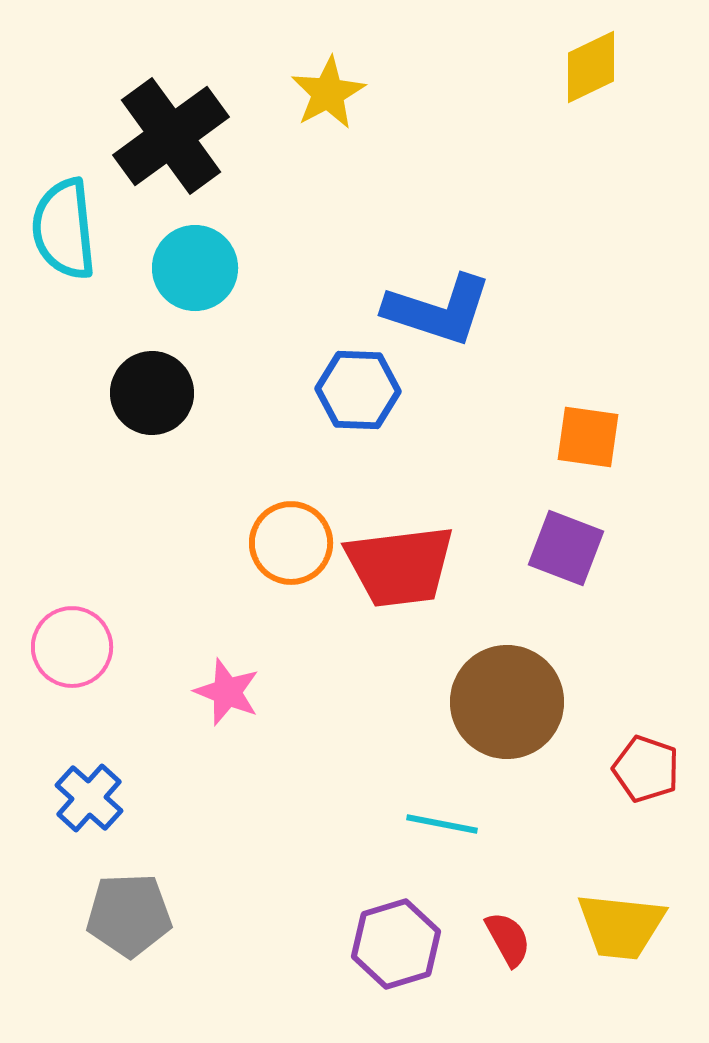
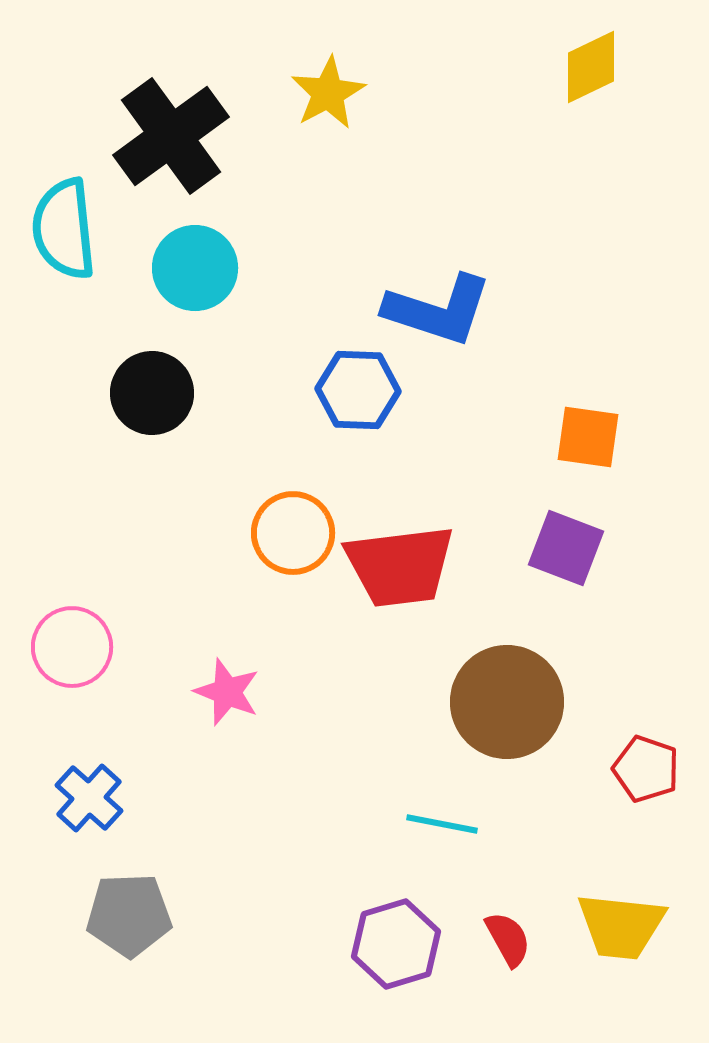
orange circle: moved 2 px right, 10 px up
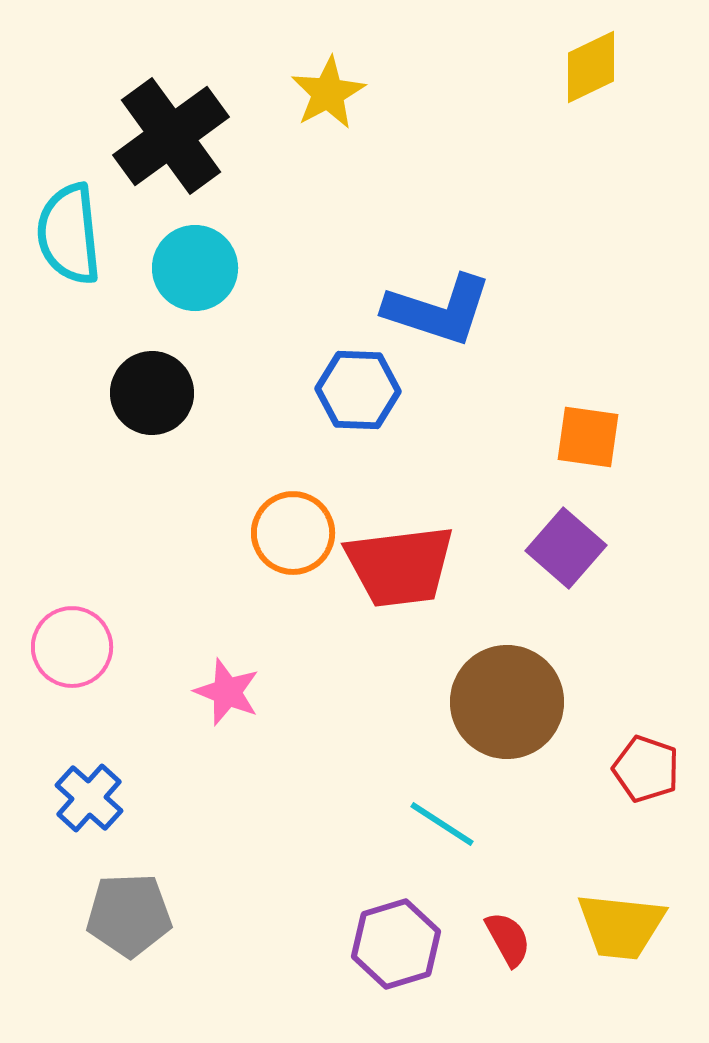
cyan semicircle: moved 5 px right, 5 px down
purple square: rotated 20 degrees clockwise
cyan line: rotated 22 degrees clockwise
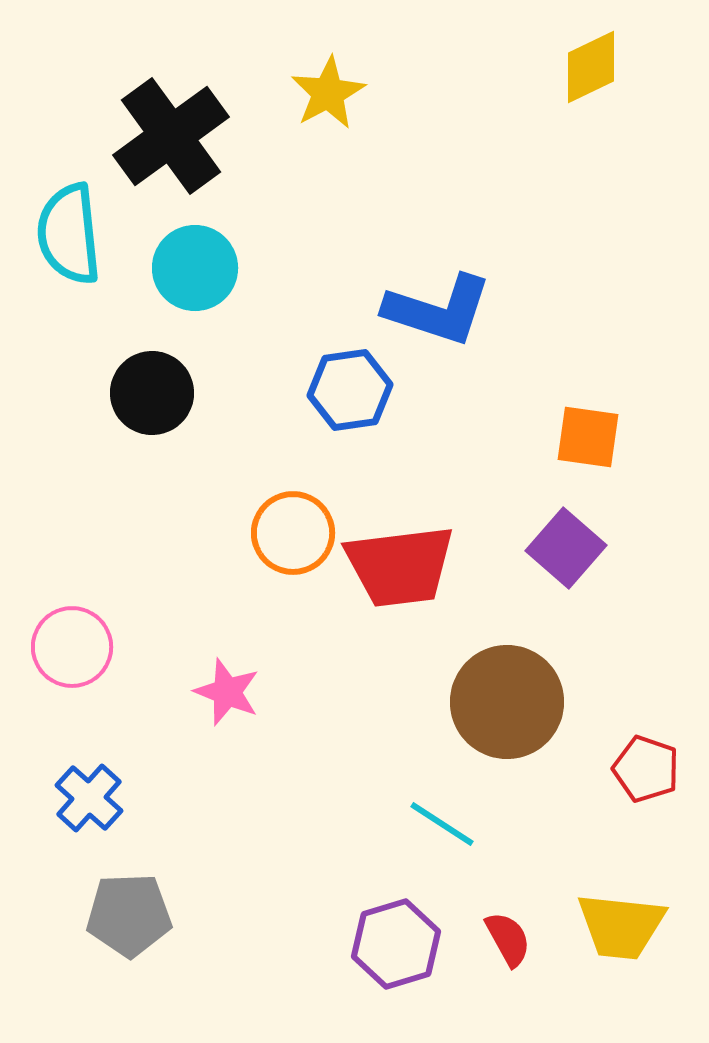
blue hexagon: moved 8 px left; rotated 10 degrees counterclockwise
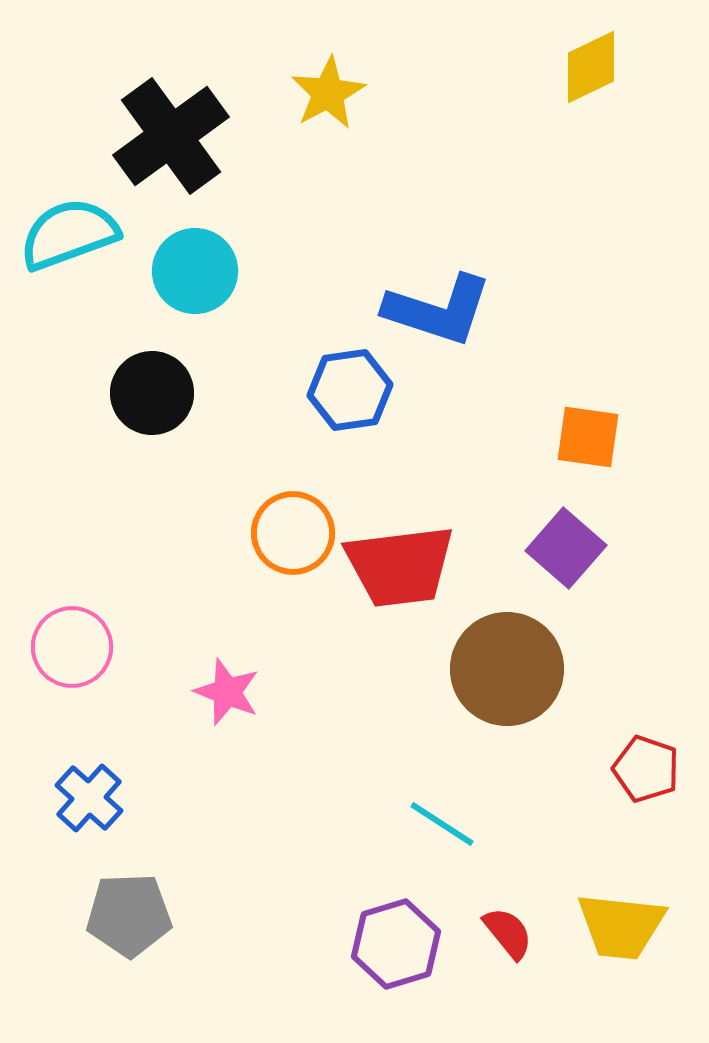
cyan semicircle: rotated 76 degrees clockwise
cyan circle: moved 3 px down
brown circle: moved 33 px up
red semicircle: moved 6 px up; rotated 10 degrees counterclockwise
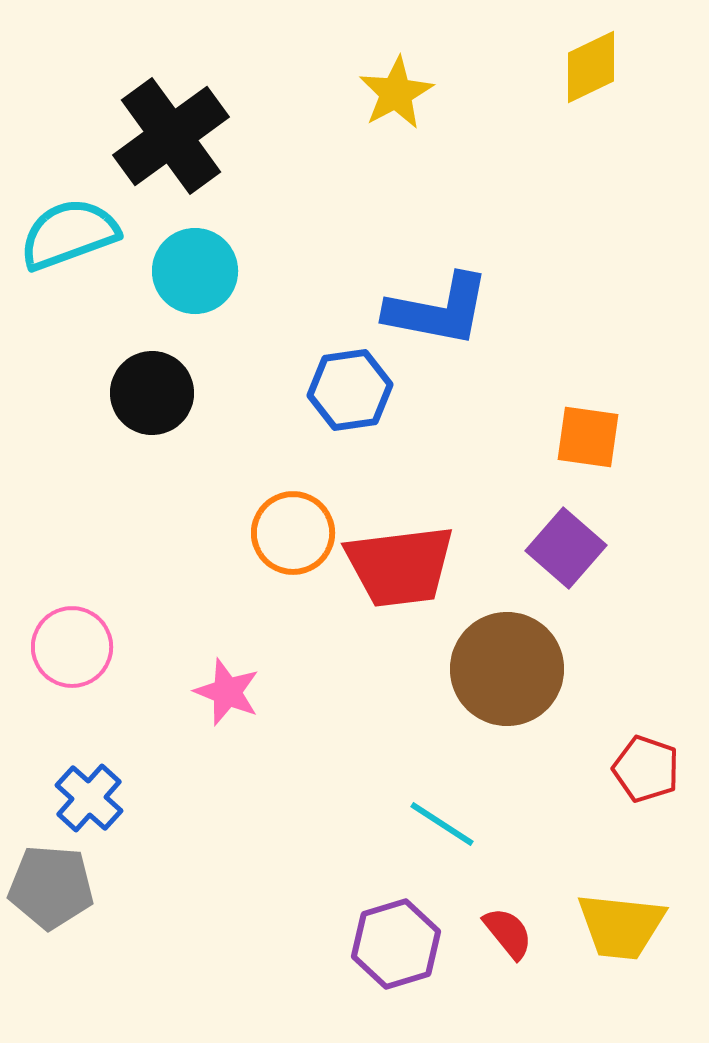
yellow star: moved 68 px right
blue L-shape: rotated 7 degrees counterclockwise
gray pentagon: moved 78 px left, 28 px up; rotated 6 degrees clockwise
